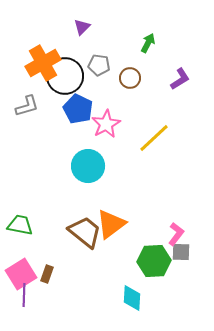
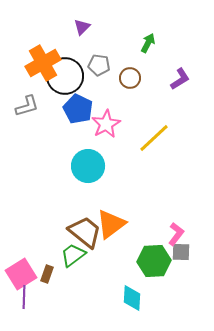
green trapezoid: moved 53 px right, 30 px down; rotated 48 degrees counterclockwise
purple line: moved 2 px down
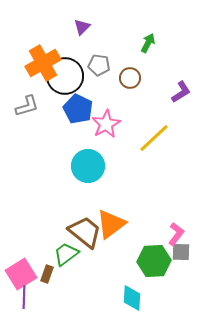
purple L-shape: moved 1 px right, 13 px down
green trapezoid: moved 7 px left, 1 px up
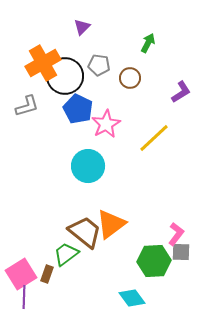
cyan diamond: rotated 40 degrees counterclockwise
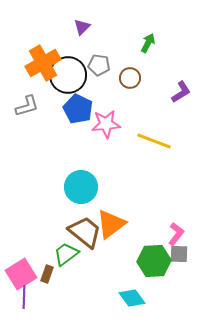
black circle: moved 3 px right, 1 px up
pink star: rotated 24 degrees clockwise
yellow line: moved 3 px down; rotated 64 degrees clockwise
cyan circle: moved 7 px left, 21 px down
gray square: moved 2 px left, 2 px down
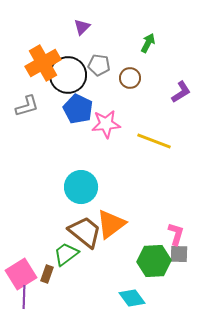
pink L-shape: rotated 20 degrees counterclockwise
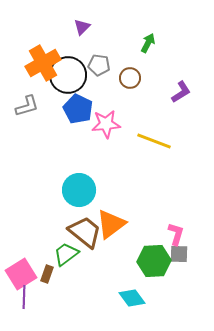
cyan circle: moved 2 px left, 3 px down
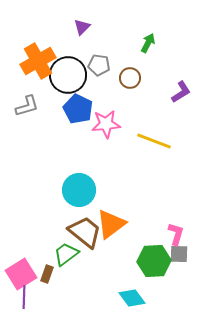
orange cross: moved 5 px left, 2 px up
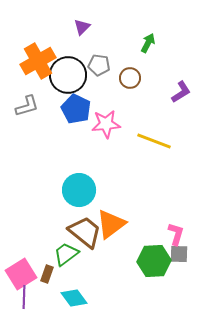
blue pentagon: moved 2 px left
cyan diamond: moved 58 px left
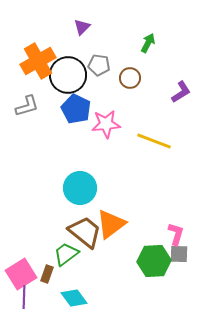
cyan circle: moved 1 px right, 2 px up
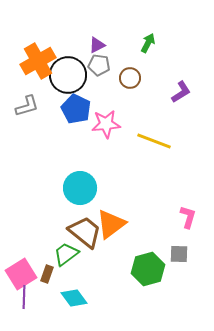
purple triangle: moved 15 px right, 18 px down; rotated 18 degrees clockwise
pink L-shape: moved 12 px right, 17 px up
green hexagon: moved 6 px left, 8 px down; rotated 12 degrees counterclockwise
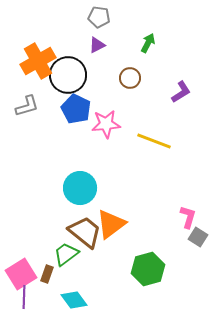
gray pentagon: moved 48 px up
gray square: moved 19 px right, 17 px up; rotated 30 degrees clockwise
cyan diamond: moved 2 px down
